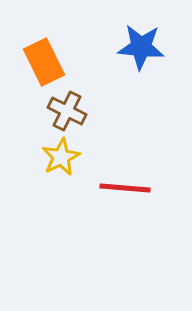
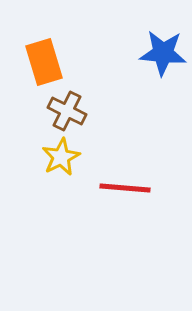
blue star: moved 22 px right, 6 px down
orange rectangle: rotated 9 degrees clockwise
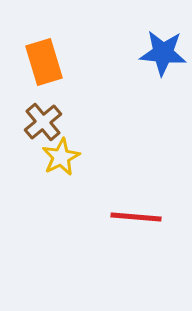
brown cross: moved 24 px left, 11 px down; rotated 24 degrees clockwise
red line: moved 11 px right, 29 px down
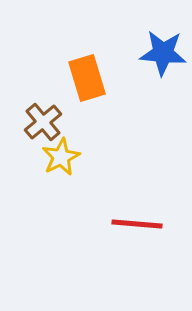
orange rectangle: moved 43 px right, 16 px down
red line: moved 1 px right, 7 px down
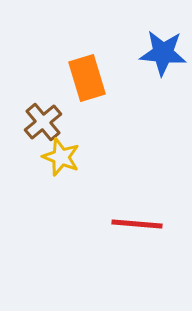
yellow star: rotated 24 degrees counterclockwise
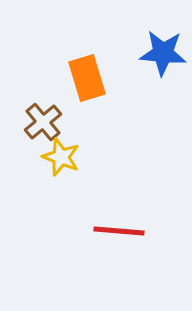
red line: moved 18 px left, 7 px down
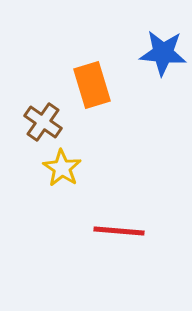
orange rectangle: moved 5 px right, 7 px down
brown cross: rotated 15 degrees counterclockwise
yellow star: moved 1 px right, 11 px down; rotated 12 degrees clockwise
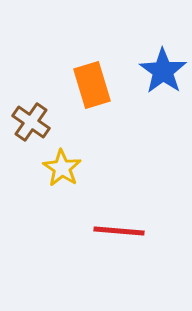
blue star: moved 18 px down; rotated 30 degrees clockwise
brown cross: moved 12 px left
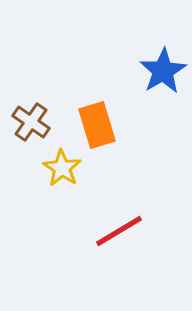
blue star: rotated 6 degrees clockwise
orange rectangle: moved 5 px right, 40 px down
red line: rotated 36 degrees counterclockwise
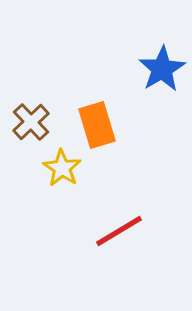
blue star: moved 1 px left, 2 px up
brown cross: rotated 12 degrees clockwise
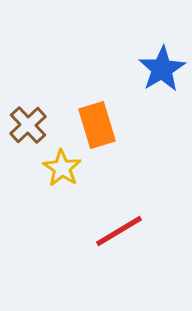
brown cross: moved 3 px left, 3 px down
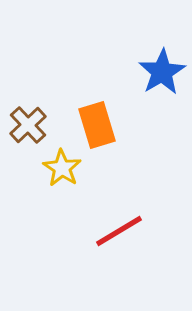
blue star: moved 3 px down
